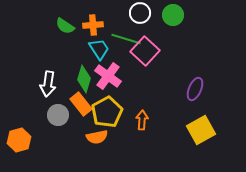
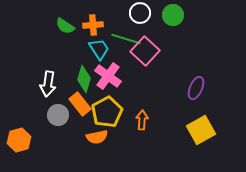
purple ellipse: moved 1 px right, 1 px up
orange rectangle: moved 1 px left
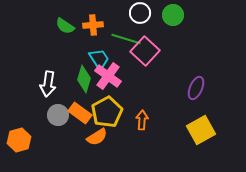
cyan trapezoid: moved 10 px down
orange rectangle: moved 9 px down; rotated 15 degrees counterclockwise
orange semicircle: rotated 20 degrees counterclockwise
